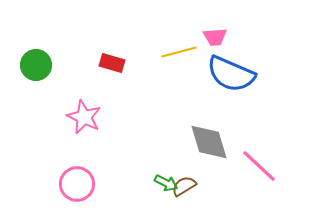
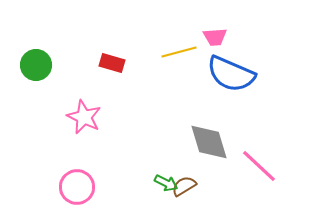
pink circle: moved 3 px down
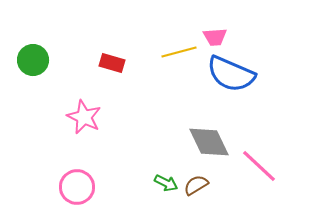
green circle: moved 3 px left, 5 px up
gray diamond: rotated 9 degrees counterclockwise
brown semicircle: moved 12 px right, 1 px up
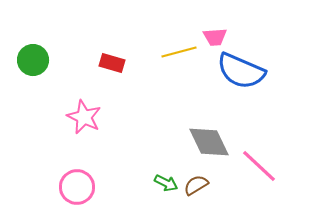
blue semicircle: moved 10 px right, 3 px up
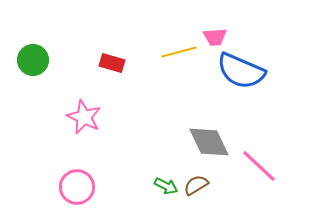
green arrow: moved 3 px down
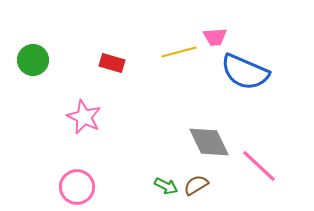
blue semicircle: moved 4 px right, 1 px down
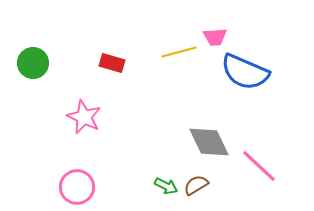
green circle: moved 3 px down
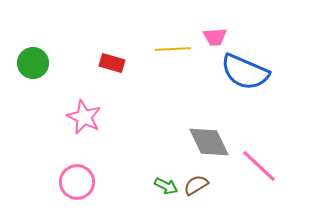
yellow line: moved 6 px left, 3 px up; rotated 12 degrees clockwise
pink circle: moved 5 px up
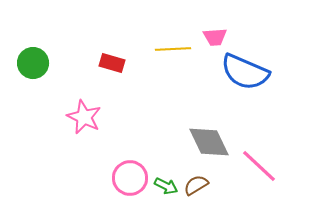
pink circle: moved 53 px right, 4 px up
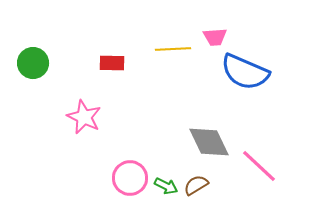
red rectangle: rotated 15 degrees counterclockwise
